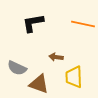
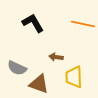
black L-shape: rotated 70 degrees clockwise
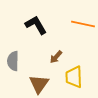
black L-shape: moved 3 px right, 2 px down
brown arrow: rotated 56 degrees counterclockwise
gray semicircle: moved 4 px left, 7 px up; rotated 66 degrees clockwise
brown triangle: rotated 45 degrees clockwise
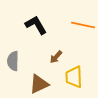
orange line: moved 1 px down
brown triangle: rotated 30 degrees clockwise
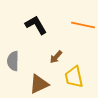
yellow trapezoid: rotated 10 degrees counterclockwise
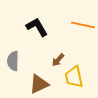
black L-shape: moved 1 px right, 2 px down
brown arrow: moved 2 px right, 3 px down
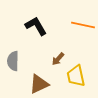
black L-shape: moved 1 px left, 1 px up
brown arrow: moved 1 px up
yellow trapezoid: moved 2 px right, 1 px up
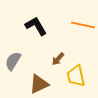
gray semicircle: rotated 30 degrees clockwise
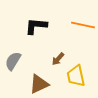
black L-shape: rotated 55 degrees counterclockwise
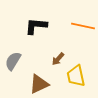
orange line: moved 1 px down
